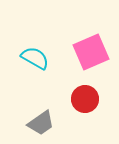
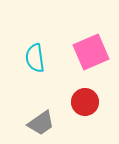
cyan semicircle: rotated 128 degrees counterclockwise
red circle: moved 3 px down
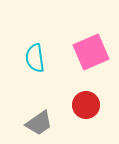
red circle: moved 1 px right, 3 px down
gray trapezoid: moved 2 px left
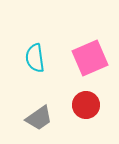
pink square: moved 1 px left, 6 px down
gray trapezoid: moved 5 px up
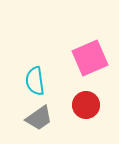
cyan semicircle: moved 23 px down
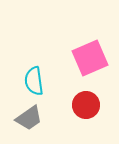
cyan semicircle: moved 1 px left
gray trapezoid: moved 10 px left
